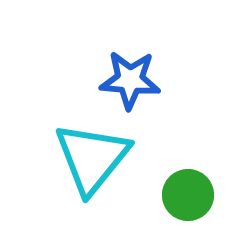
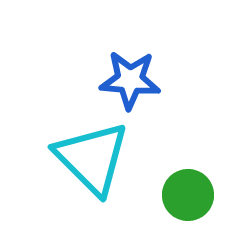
cyan triangle: rotated 24 degrees counterclockwise
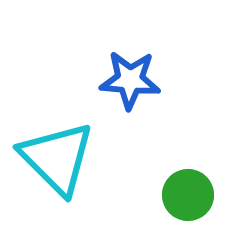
cyan triangle: moved 35 px left
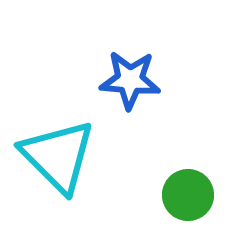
cyan triangle: moved 1 px right, 2 px up
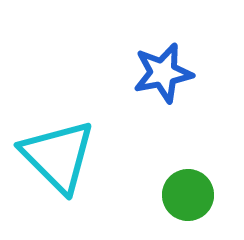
blue star: moved 33 px right, 7 px up; rotated 16 degrees counterclockwise
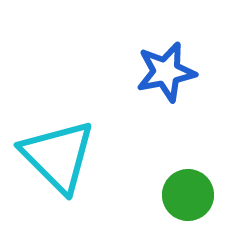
blue star: moved 3 px right, 1 px up
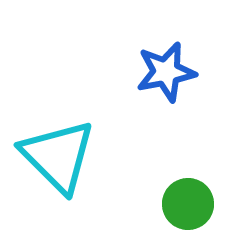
green circle: moved 9 px down
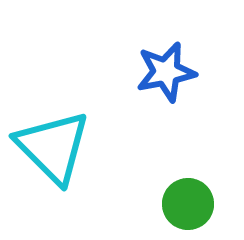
cyan triangle: moved 5 px left, 9 px up
